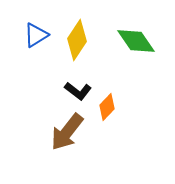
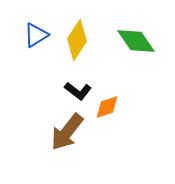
orange diamond: rotated 28 degrees clockwise
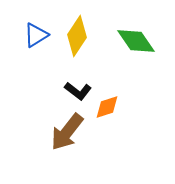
yellow diamond: moved 4 px up
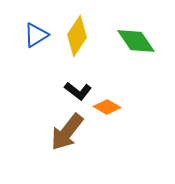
orange diamond: rotated 48 degrees clockwise
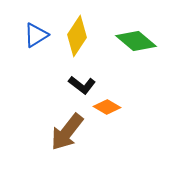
green diamond: rotated 15 degrees counterclockwise
black L-shape: moved 4 px right, 6 px up
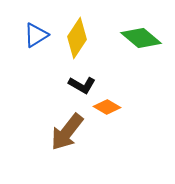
yellow diamond: moved 2 px down
green diamond: moved 5 px right, 3 px up
black L-shape: rotated 8 degrees counterclockwise
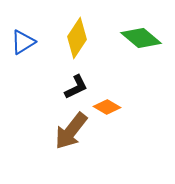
blue triangle: moved 13 px left, 7 px down
black L-shape: moved 6 px left, 2 px down; rotated 56 degrees counterclockwise
brown arrow: moved 4 px right, 1 px up
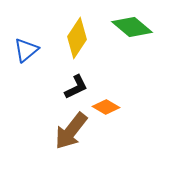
green diamond: moved 9 px left, 11 px up
blue triangle: moved 3 px right, 8 px down; rotated 8 degrees counterclockwise
orange diamond: moved 1 px left
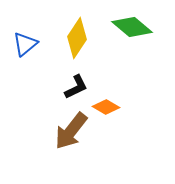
blue triangle: moved 1 px left, 6 px up
